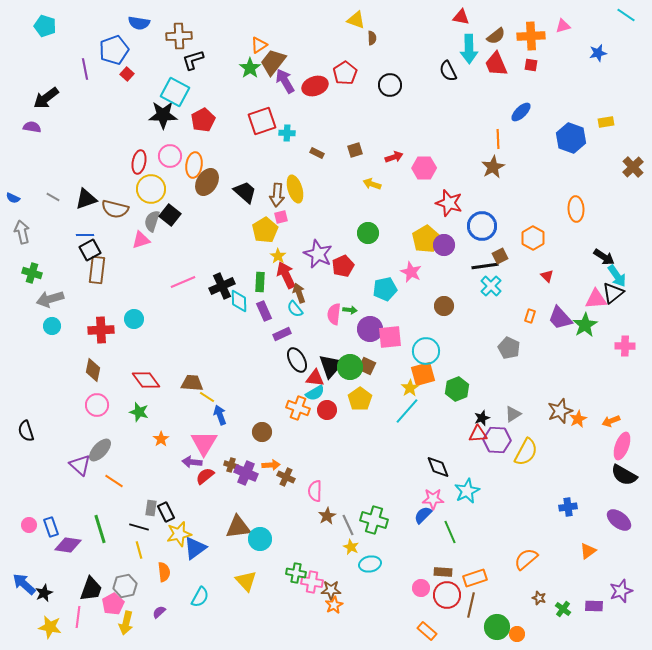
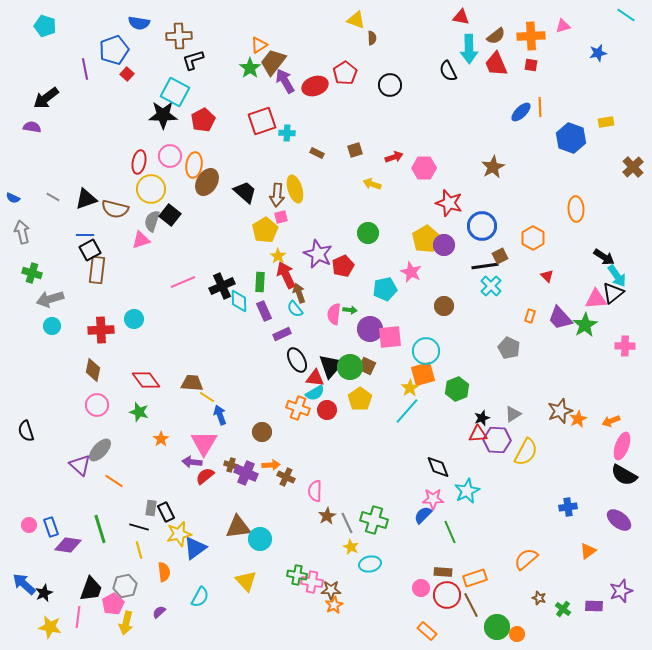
orange line at (498, 139): moved 42 px right, 32 px up
gray line at (348, 525): moved 1 px left, 2 px up
green cross at (296, 573): moved 1 px right, 2 px down
brown line at (471, 605): rotated 40 degrees counterclockwise
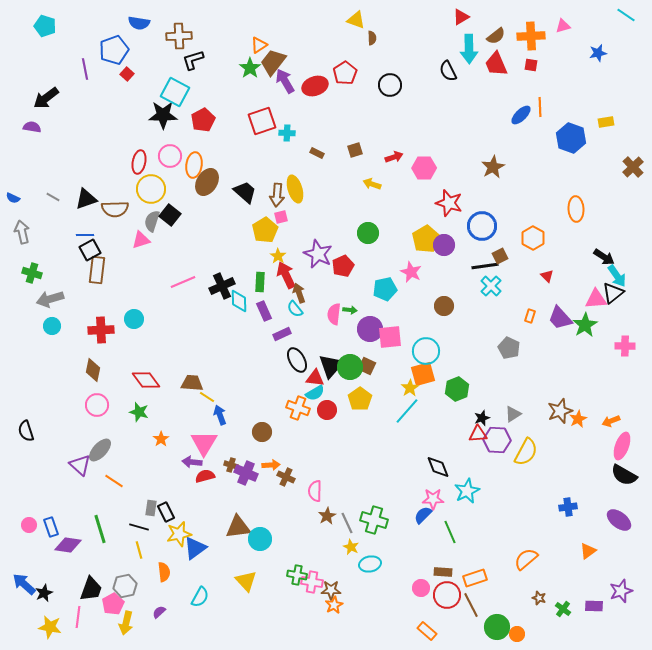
red triangle at (461, 17): rotated 42 degrees counterclockwise
blue ellipse at (521, 112): moved 3 px down
brown semicircle at (115, 209): rotated 16 degrees counterclockwise
red semicircle at (205, 476): rotated 24 degrees clockwise
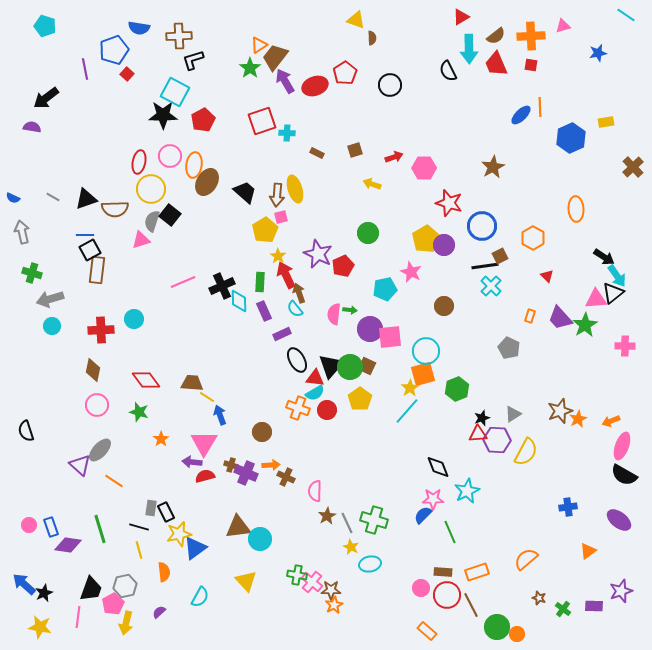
blue semicircle at (139, 23): moved 5 px down
brown trapezoid at (273, 62): moved 2 px right, 5 px up
blue hexagon at (571, 138): rotated 16 degrees clockwise
orange rectangle at (475, 578): moved 2 px right, 6 px up
pink cross at (312, 582): rotated 30 degrees clockwise
yellow star at (50, 627): moved 10 px left
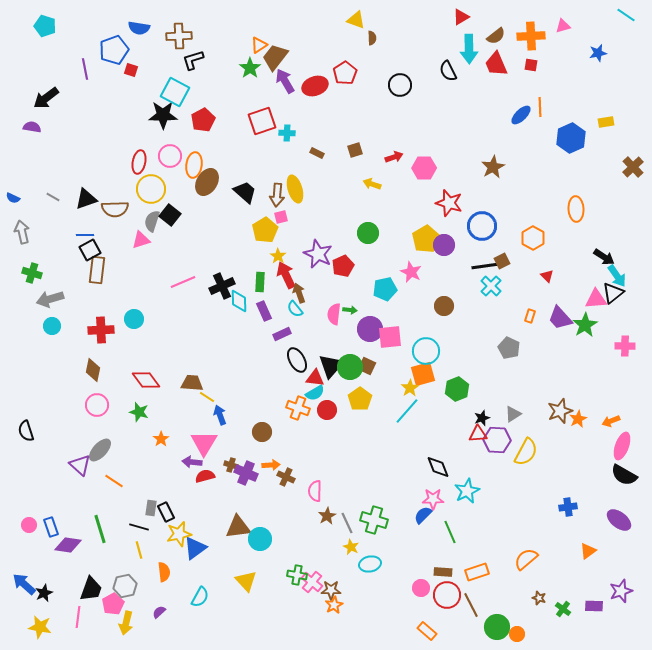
red square at (127, 74): moved 4 px right, 4 px up; rotated 24 degrees counterclockwise
black circle at (390, 85): moved 10 px right
brown square at (500, 256): moved 2 px right, 5 px down
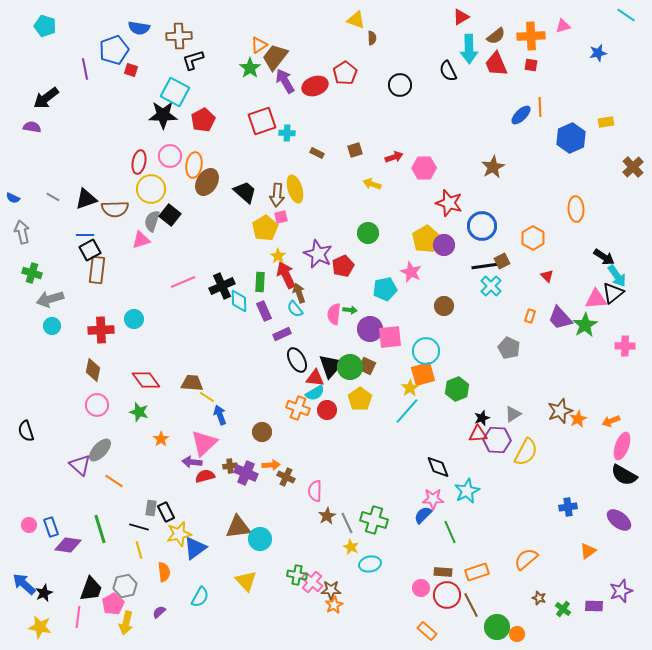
yellow pentagon at (265, 230): moved 2 px up
pink triangle at (204, 443): rotated 16 degrees clockwise
brown cross at (231, 465): moved 1 px left, 1 px down; rotated 24 degrees counterclockwise
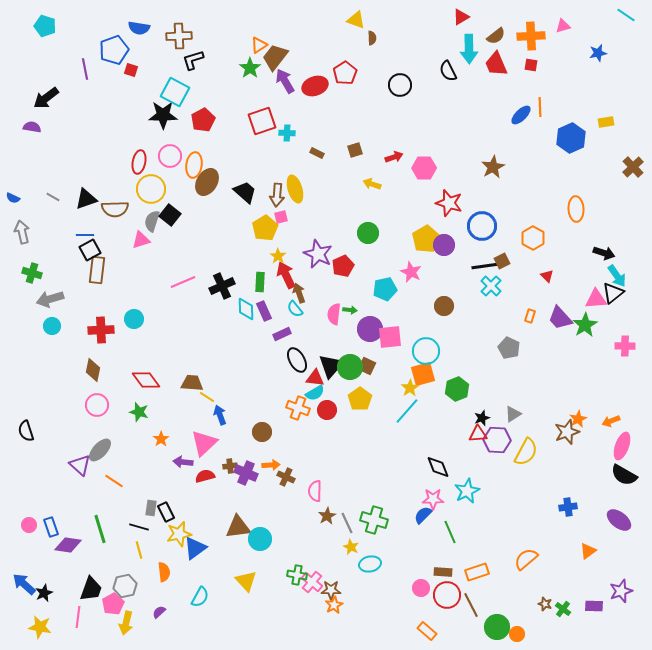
black arrow at (604, 257): moved 4 px up; rotated 15 degrees counterclockwise
cyan diamond at (239, 301): moved 7 px right, 8 px down
brown star at (560, 411): moved 7 px right, 21 px down
purple arrow at (192, 462): moved 9 px left
brown star at (539, 598): moved 6 px right, 6 px down
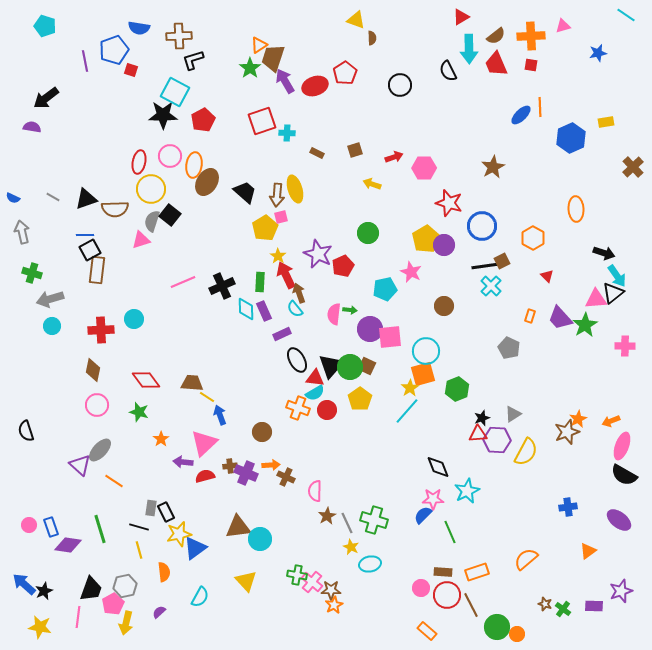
brown trapezoid at (275, 57): moved 2 px left, 1 px down; rotated 20 degrees counterclockwise
purple line at (85, 69): moved 8 px up
black star at (44, 593): moved 2 px up
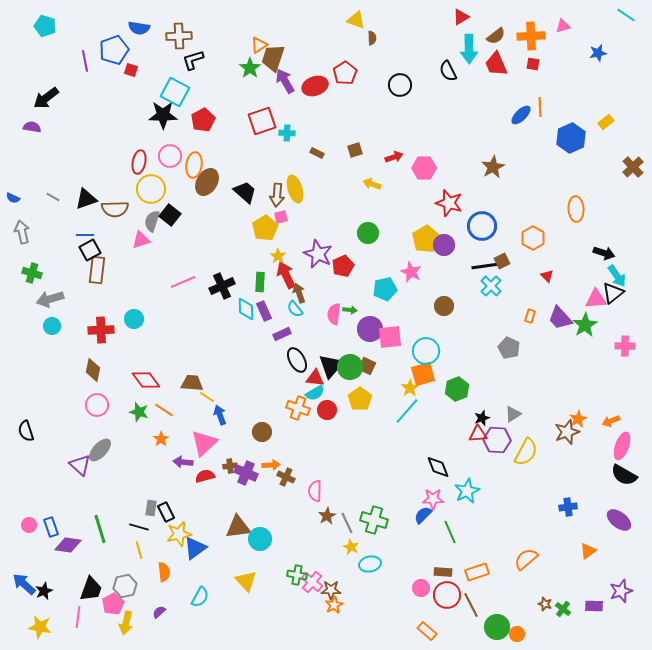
red square at (531, 65): moved 2 px right, 1 px up
yellow rectangle at (606, 122): rotated 28 degrees counterclockwise
orange line at (114, 481): moved 50 px right, 71 px up
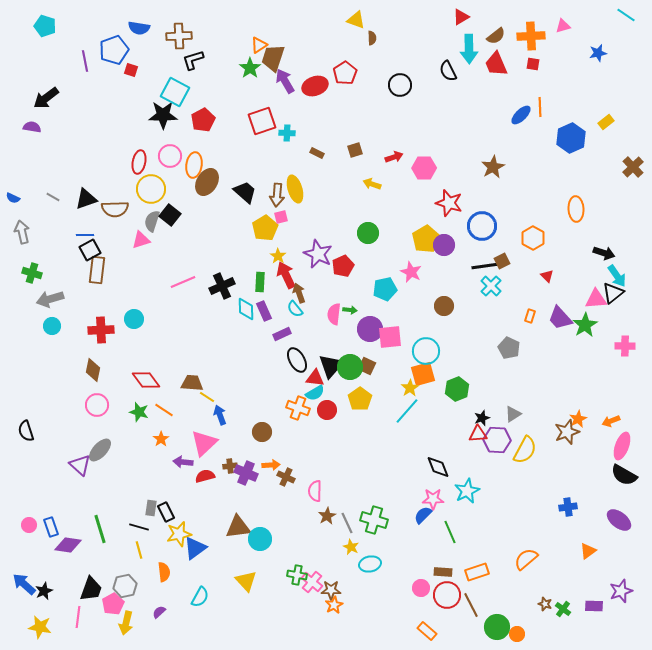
yellow semicircle at (526, 452): moved 1 px left, 2 px up
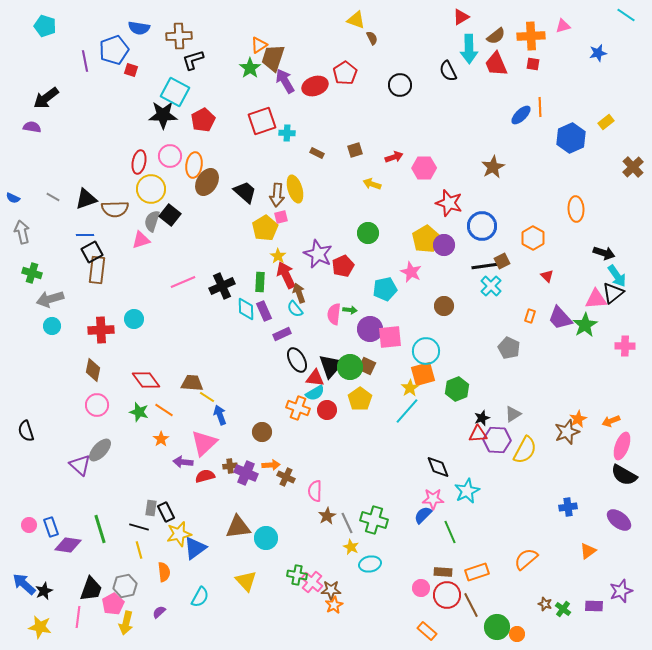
brown semicircle at (372, 38): rotated 24 degrees counterclockwise
black square at (90, 250): moved 2 px right, 2 px down
cyan circle at (260, 539): moved 6 px right, 1 px up
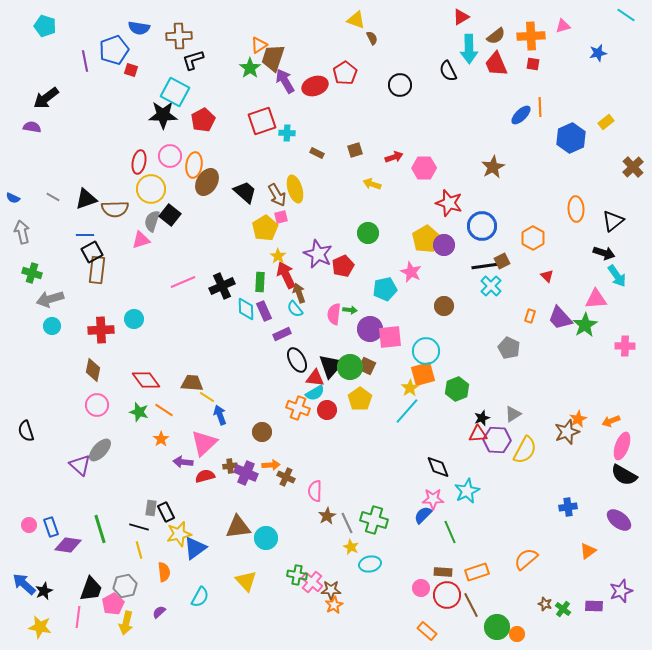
brown arrow at (277, 195): rotated 35 degrees counterclockwise
black triangle at (613, 293): moved 72 px up
